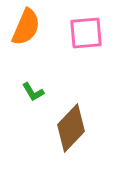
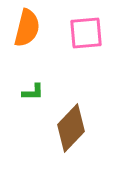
orange semicircle: moved 1 px right, 1 px down; rotated 9 degrees counterclockwise
green L-shape: rotated 60 degrees counterclockwise
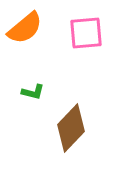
orange semicircle: moved 2 px left; rotated 36 degrees clockwise
green L-shape: rotated 15 degrees clockwise
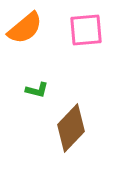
pink square: moved 3 px up
green L-shape: moved 4 px right, 2 px up
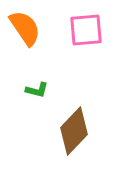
orange semicircle: rotated 84 degrees counterclockwise
brown diamond: moved 3 px right, 3 px down
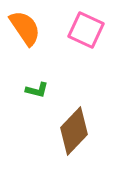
pink square: rotated 30 degrees clockwise
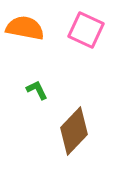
orange semicircle: rotated 45 degrees counterclockwise
green L-shape: rotated 130 degrees counterclockwise
